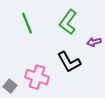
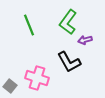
green line: moved 2 px right, 2 px down
purple arrow: moved 9 px left, 2 px up
pink cross: moved 1 px down
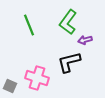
black L-shape: rotated 105 degrees clockwise
gray square: rotated 16 degrees counterclockwise
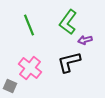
pink cross: moved 7 px left, 10 px up; rotated 20 degrees clockwise
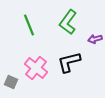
purple arrow: moved 10 px right, 1 px up
pink cross: moved 6 px right
gray square: moved 1 px right, 4 px up
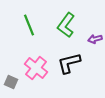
green L-shape: moved 2 px left, 3 px down
black L-shape: moved 1 px down
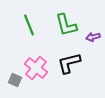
green L-shape: rotated 50 degrees counterclockwise
purple arrow: moved 2 px left, 2 px up
gray square: moved 4 px right, 2 px up
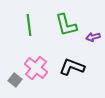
green line: rotated 15 degrees clockwise
black L-shape: moved 3 px right, 4 px down; rotated 35 degrees clockwise
gray square: rotated 16 degrees clockwise
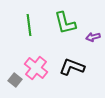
green L-shape: moved 1 px left, 2 px up
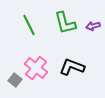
green line: rotated 20 degrees counterclockwise
purple arrow: moved 11 px up
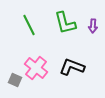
purple arrow: rotated 72 degrees counterclockwise
gray square: rotated 16 degrees counterclockwise
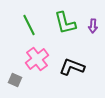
pink cross: moved 1 px right, 9 px up; rotated 15 degrees clockwise
